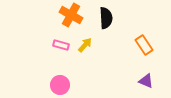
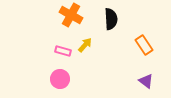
black semicircle: moved 5 px right, 1 px down
pink rectangle: moved 2 px right, 6 px down
purple triangle: rotated 14 degrees clockwise
pink circle: moved 6 px up
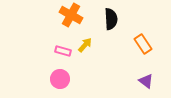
orange rectangle: moved 1 px left, 1 px up
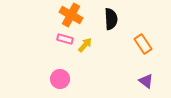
pink rectangle: moved 2 px right, 12 px up
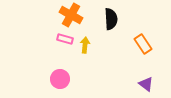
yellow arrow: rotated 35 degrees counterclockwise
purple triangle: moved 3 px down
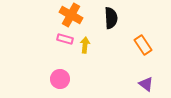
black semicircle: moved 1 px up
orange rectangle: moved 1 px down
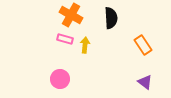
purple triangle: moved 1 px left, 2 px up
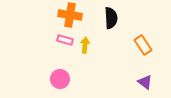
orange cross: moved 1 px left; rotated 20 degrees counterclockwise
pink rectangle: moved 1 px down
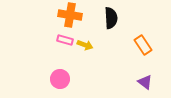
yellow arrow: rotated 105 degrees clockwise
